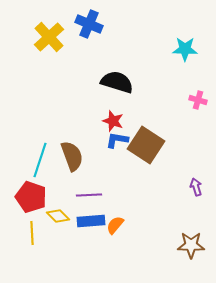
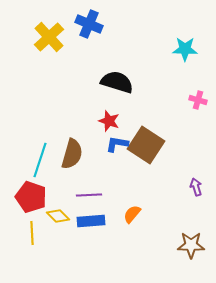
red star: moved 4 px left
blue L-shape: moved 4 px down
brown semicircle: moved 2 px up; rotated 36 degrees clockwise
orange semicircle: moved 17 px right, 11 px up
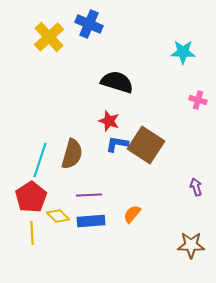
cyan star: moved 2 px left, 3 px down
red pentagon: rotated 20 degrees clockwise
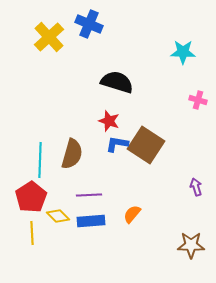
cyan line: rotated 16 degrees counterclockwise
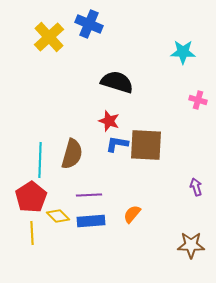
brown square: rotated 30 degrees counterclockwise
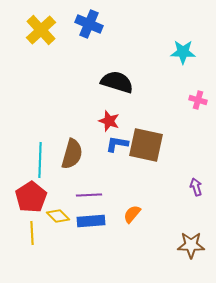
yellow cross: moved 8 px left, 7 px up
brown square: rotated 9 degrees clockwise
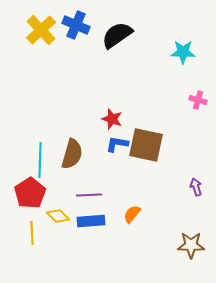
blue cross: moved 13 px left, 1 px down
black semicircle: moved 47 px up; rotated 52 degrees counterclockwise
red star: moved 3 px right, 2 px up
red pentagon: moved 1 px left, 4 px up
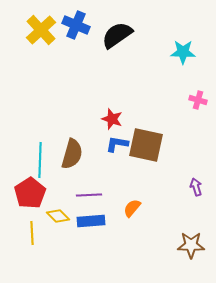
orange semicircle: moved 6 px up
